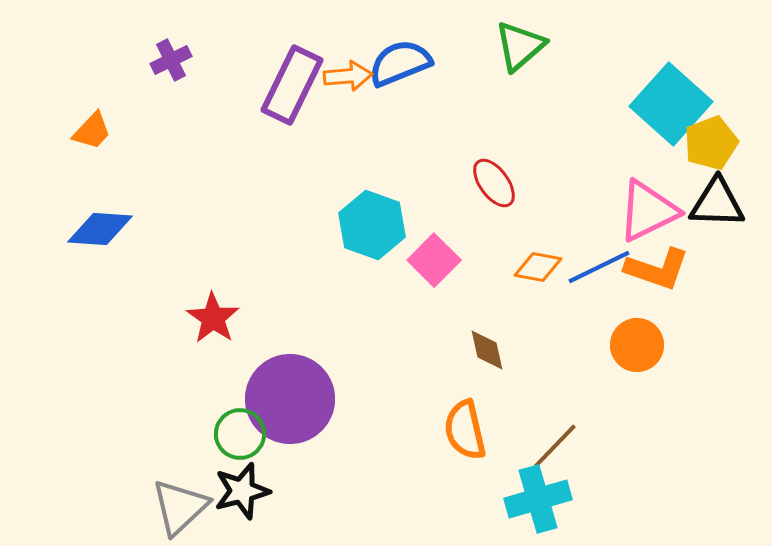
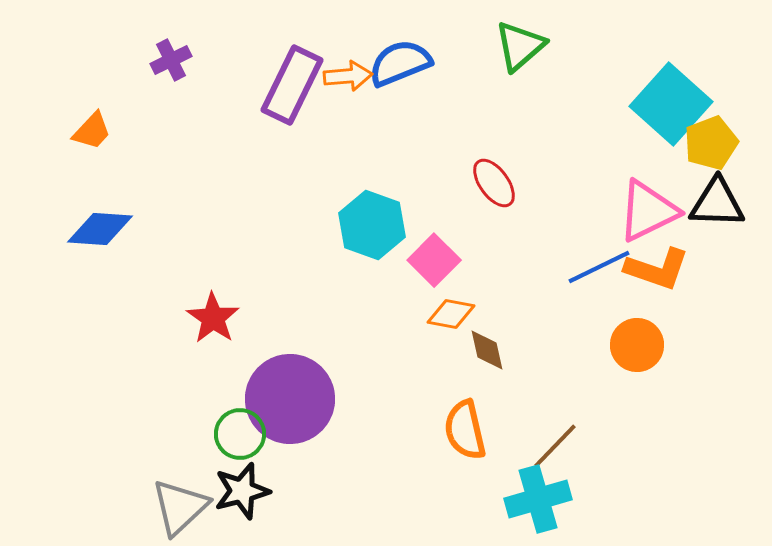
orange diamond: moved 87 px left, 47 px down
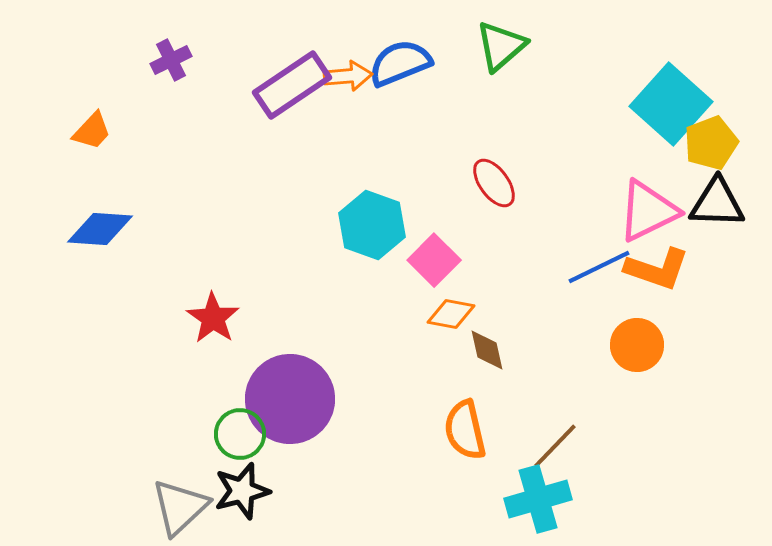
green triangle: moved 19 px left
purple rectangle: rotated 30 degrees clockwise
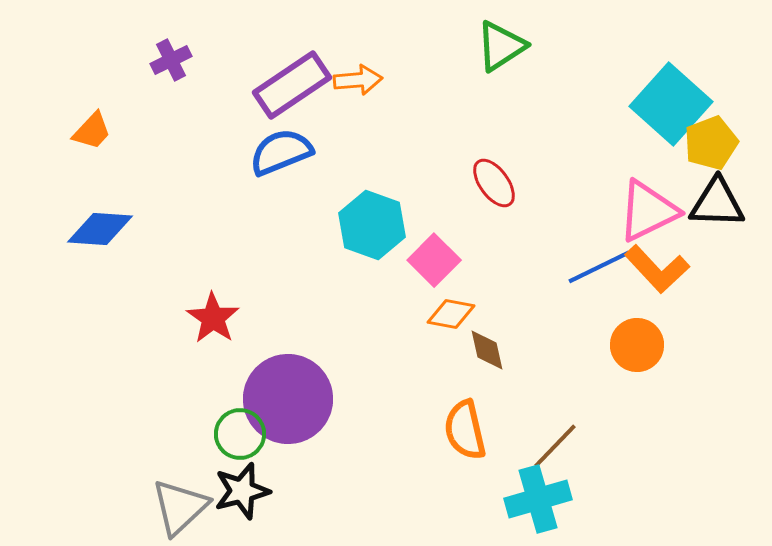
green triangle: rotated 8 degrees clockwise
blue semicircle: moved 119 px left, 89 px down
orange arrow: moved 10 px right, 4 px down
orange L-shape: rotated 28 degrees clockwise
purple circle: moved 2 px left
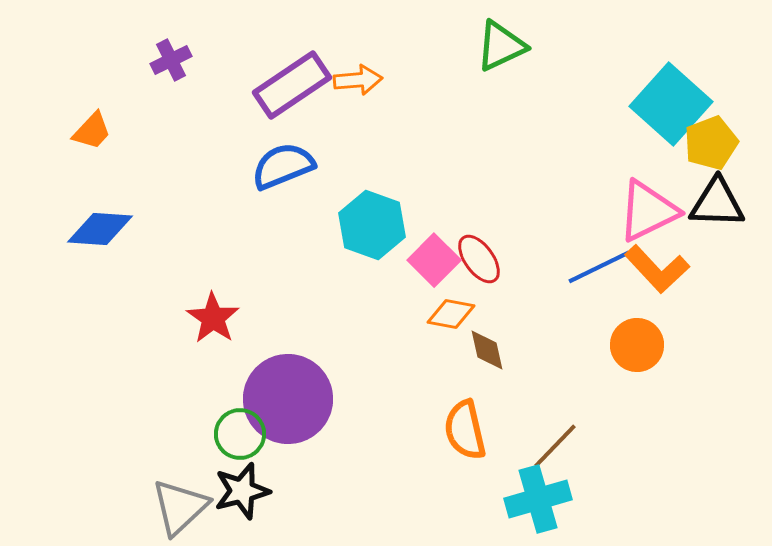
green triangle: rotated 8 degrees clockwise
blue semicircle: moved 2 px right, 14 px down
red ellipse: moved 15 px left, 76 px down
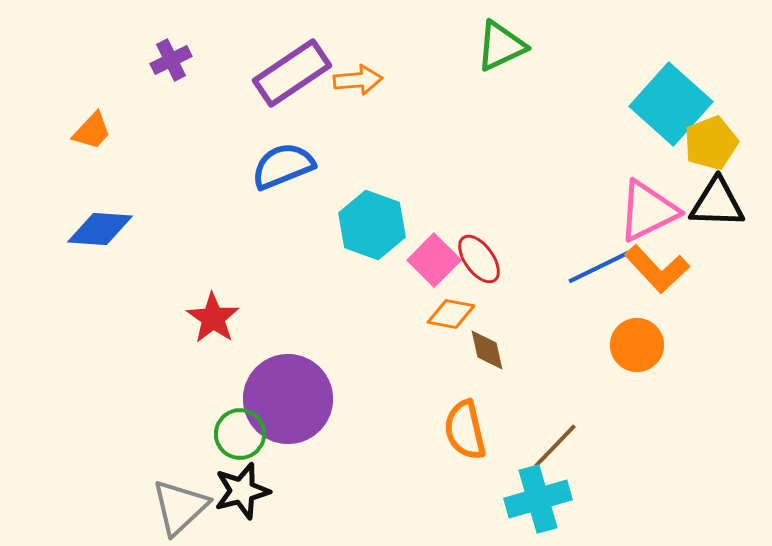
purple rectangle: moved 12 px up
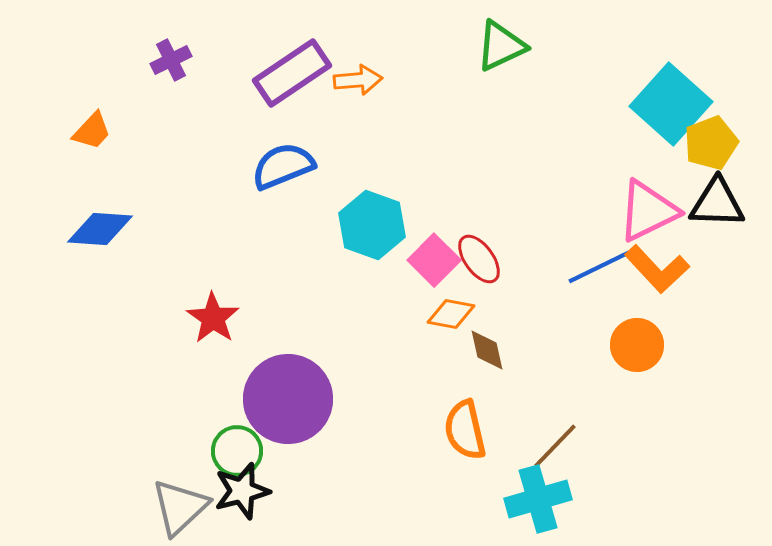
green circle: moved 3 px left, 17 px down
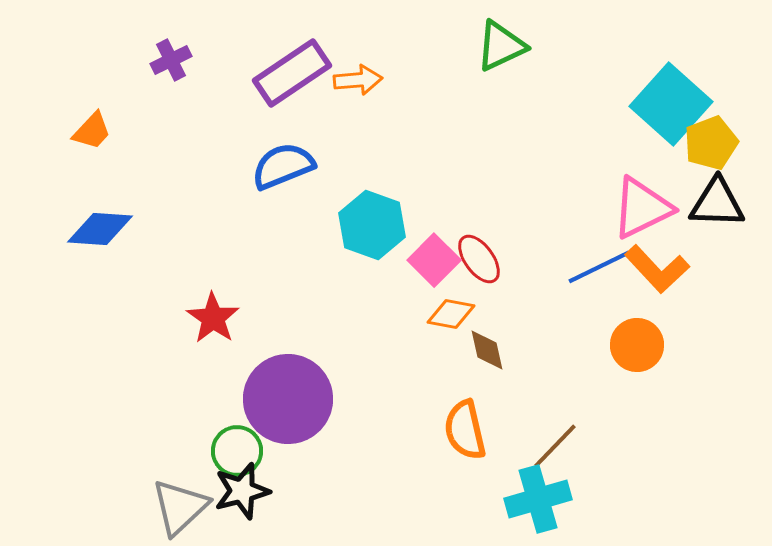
pink triangle: moved 6 px left, 3 px up
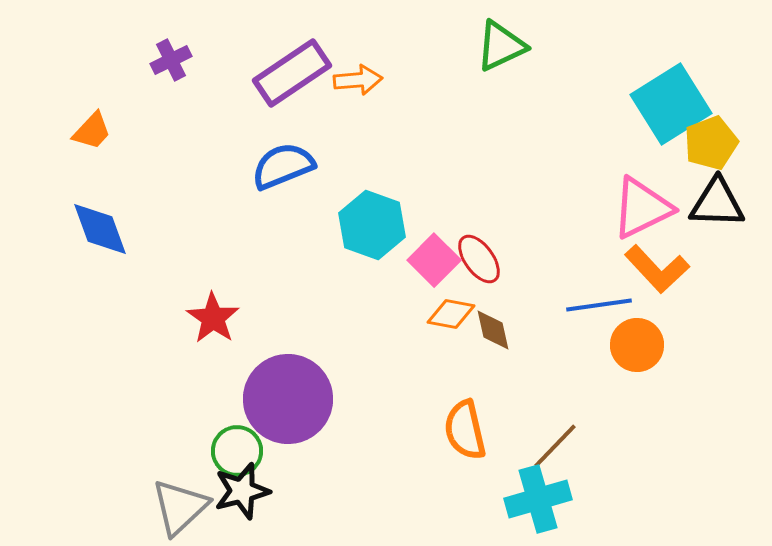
cyan square: rotated 16 degrees clockwise
blue diamond: rotated 66 degrees clockwise
blue line: moved 38 px down; rotated 18 degrees clockwise
brown diamond: moved 6 px right, 20 px up
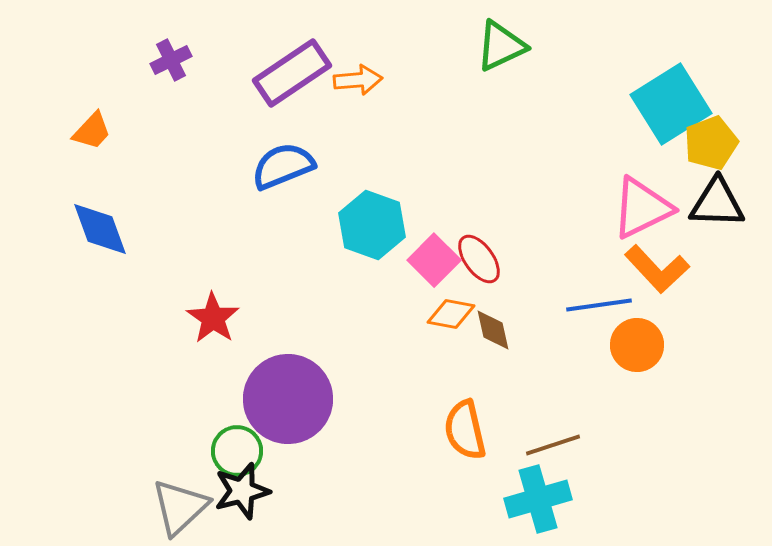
brown line: moved 2 px left, 1 px up; rotated 28 degrees clockwise
